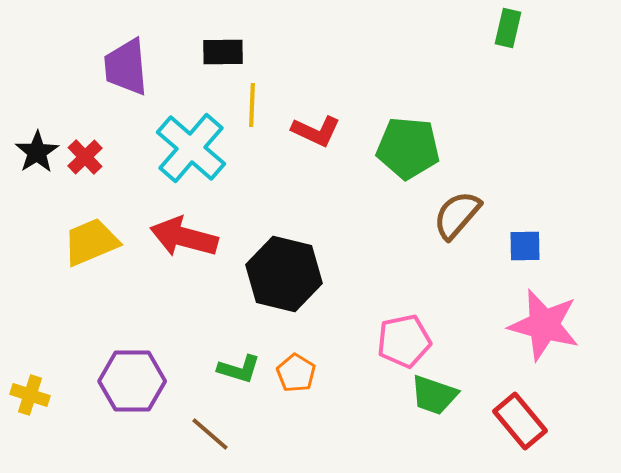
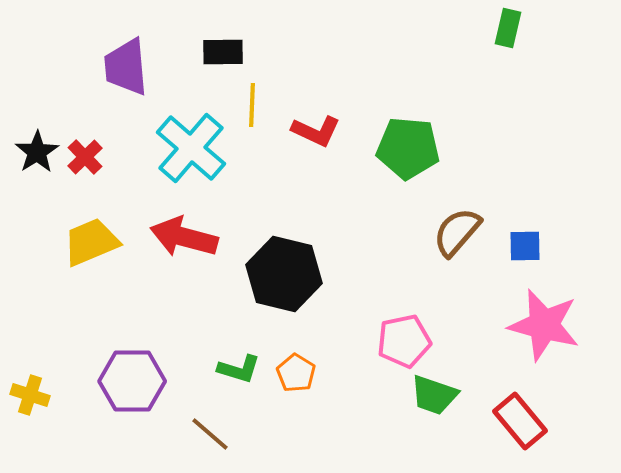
brown semicircle: moved 17 px down
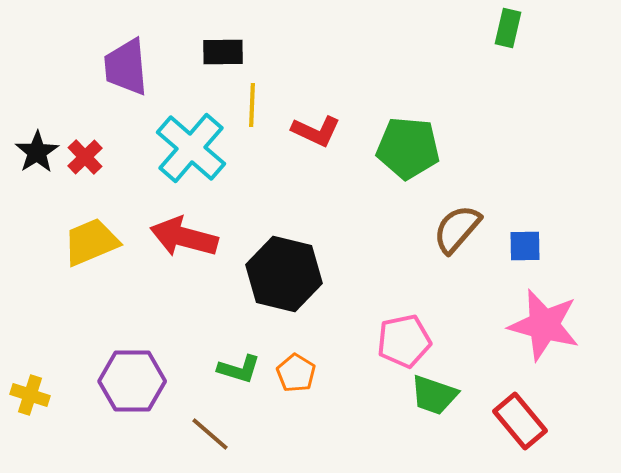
brown semicircle: moved 3 px up
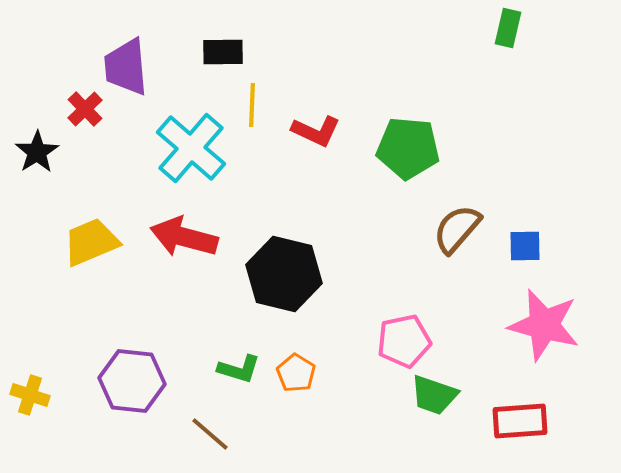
red cross: moved 48 px up
purple hexagon: rotated 6 degrees clockwise
red rectangle: rotated 54 degrees counterclockwise
